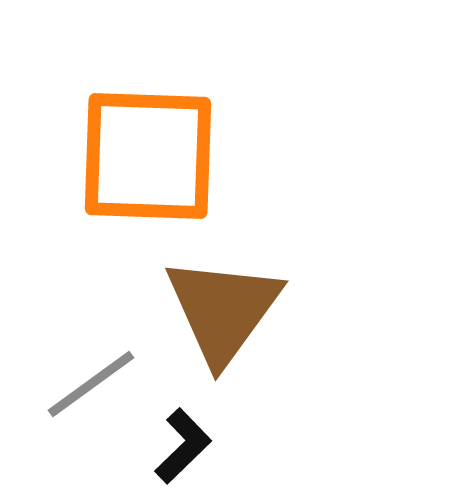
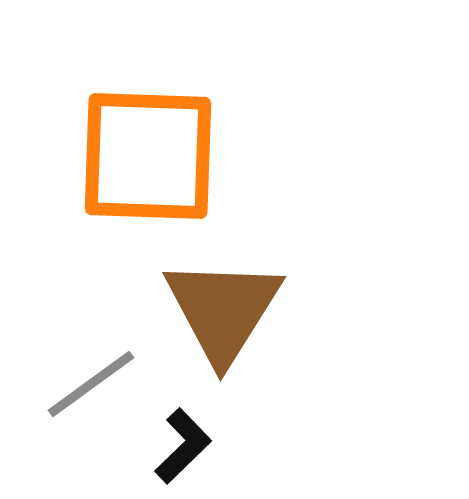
brown triangle: rotated 4 degrees counterclockwise
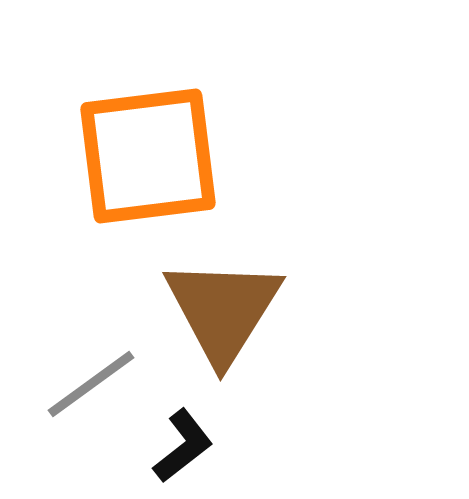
orange square: rotated 9 degrees counterclockwise
black L-shape: rotated 6 degrees clockwise
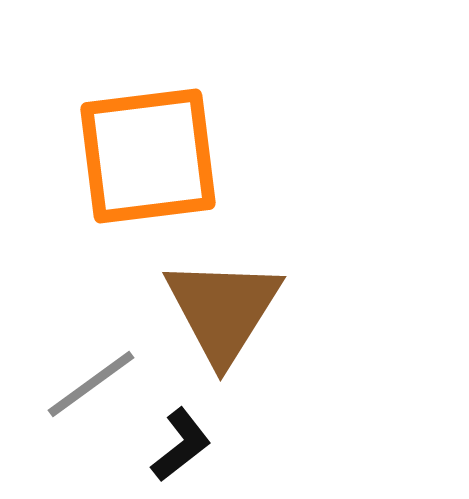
black L-shape: moved 2 px left, 1 px up
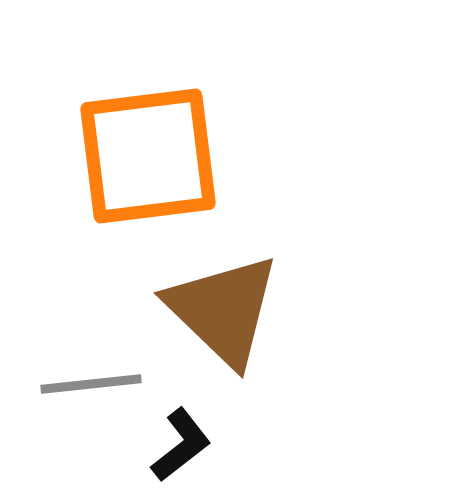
brown triangle: rotated 18 degrees counterclockwise
gray line: rotated 30 degrees clockwise
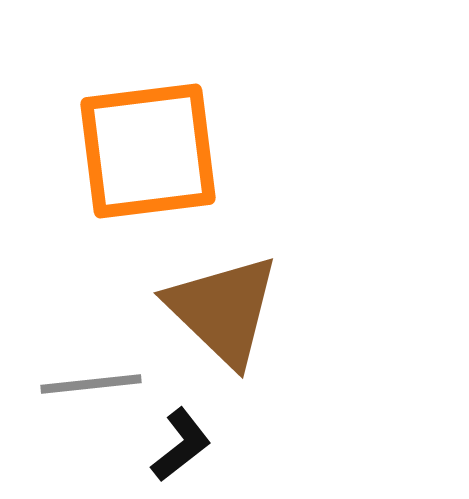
orange square: moved 5 px up
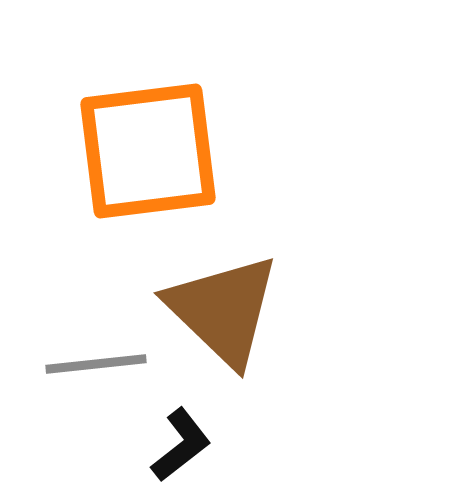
gray line: moved 5 px right, 20 px up
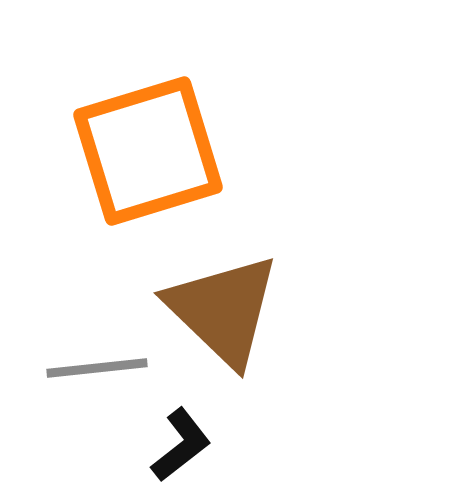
orange square: rotated 10 degrees counterclockwise
gray line: moved 1 px right, 4 px down
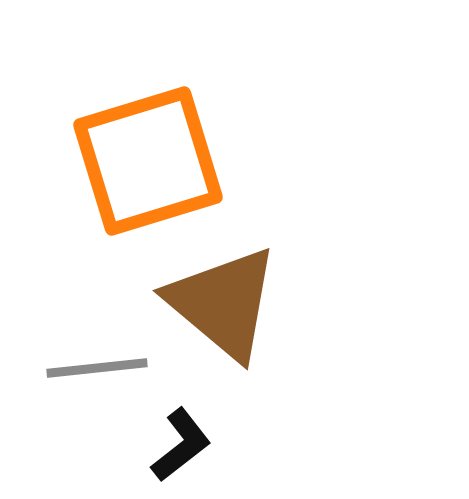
orange square: moved 10 px down
brown triangle: moved 7 px up; rotated 4 degrees counterclockwise
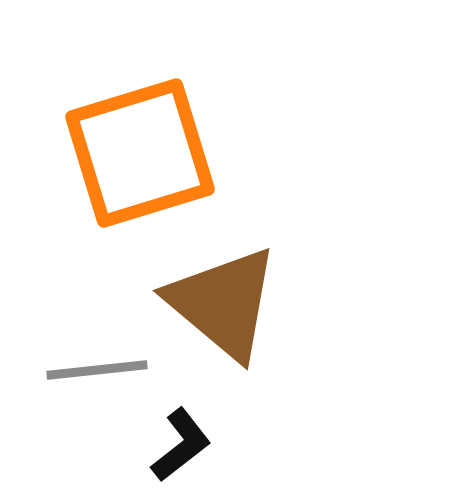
orange square: moved 8 px left, 8 px up
gray line: moved 2 px down
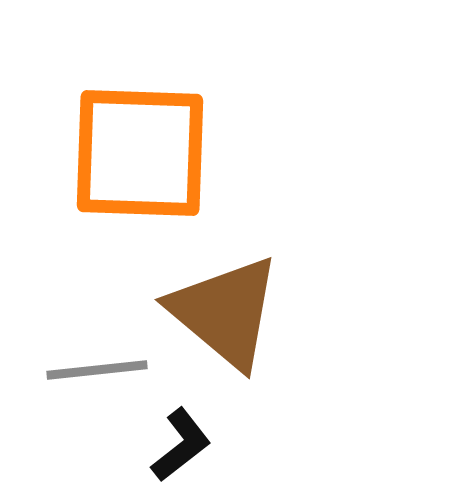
orange square: rotated 19 degrees clockwise
brown triangle: moved 2 px right, 9 px down
